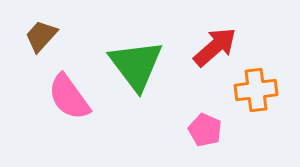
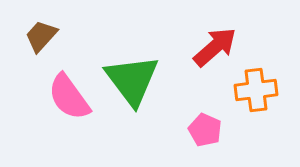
green triangle: moved 4 px left, 15 px down
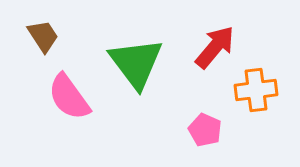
brown trapezoid: moved 2 px right; rotated 105 degrees clockwise
red arrow: rotated 9 degrees counterclockwise
green triangle: moved 4 px right, 17 px up
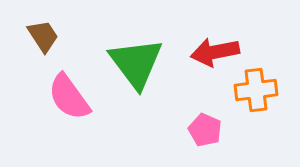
red arrow: moved 5 px down; rotated 141 degrees counterclockwise
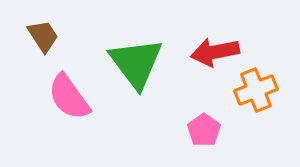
orange cross: rotated 15 degrees counterclockwise
pink pentagon: moved 1 px left; rotated 12 degrees clockwise
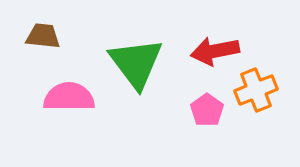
brown trapezoid: rotated 51 degrees counterclockwise
red arrow: moved 1 px up
pink semicircle: rotated 126 degrees clockwise
pink pentagon: moved 3 px right, 20 px up
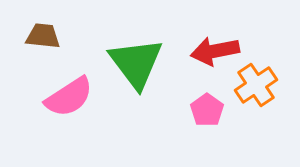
orange cross: moved 5 px up; rotated 12 degrees counterclockwise
pink semicircle: rotated 147 degrees clockwise
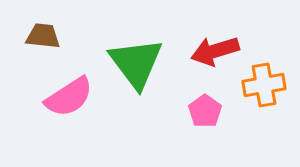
red arrow: rotated 6 degrees counterclockwise
orange cross: moved 8 px right; rotated 24 degrees clockwise
pink pentagon: moved 2 px left, 1 px down
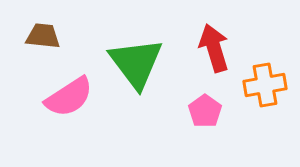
red arrow: moved 1 px left, 3 px up; rotated 90 degrees clockwise
orange cross: moved 1 px right
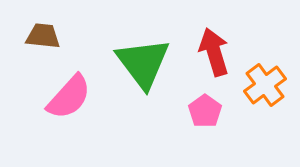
red arrow: moved 4 px down
green triangle: moved 7 px right
orange cross: rotated 27 degrees counterclockwise
pink semicircle: rotated 15 degrees counterclockwise
